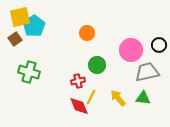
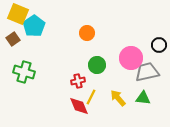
yellow square: moved 2 px left, 3 px up; rotated 35 degrees clockwise
brown square: moved 2 px left
pink circle: moved 8 px down
green cross: moved 5 px left
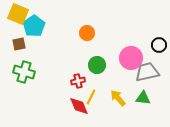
brown square: moved 6 px right, 5 px down; rotated 24 degrees clockwise
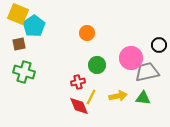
red cross: moved 1 px down
yellow arrow: moved 2 px up; rotated 120 degrees clockwise
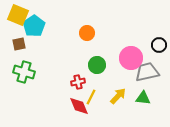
yellow square: moved 1 px down
yellow arrow: rotated 36 degrees counterclockwise
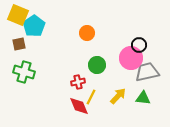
black circle: moved 20 px left
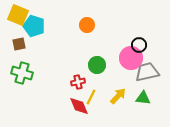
cyan pentagon: rotated 20 degrees counterclockwise
orange circle: moved 8 px up
green cross: moved 2 px left, 1 px down
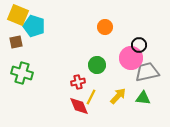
orange circle: moved 18 px right, 2 px down
brown square: moved 3 px left, 2 px up
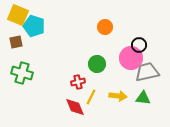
green circle: moved 1 px up
yellow arrow: rotated 54 degrees clockwise
red diamond: moved 4 px left, 1 px down
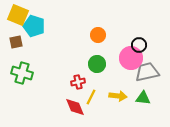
orange circle: moved 7 px left, 8 px down
